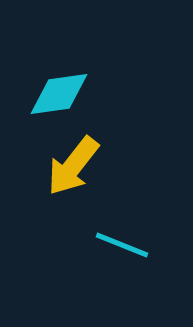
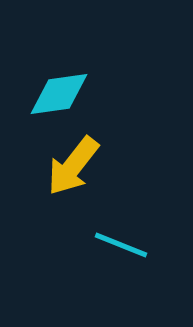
cyan line: moved 1 px left
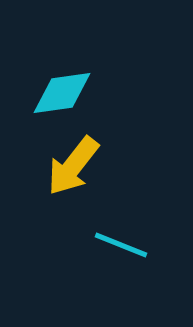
cyan diamond: moved 3 px right, 1 px up
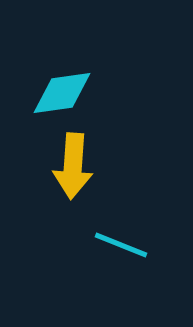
yellow arrow: rotated 34 degrees counterclockwise
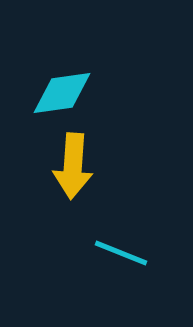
cyan line: moved 8 px down
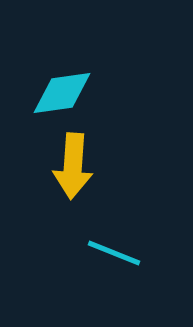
cyan line: moved 7 px left
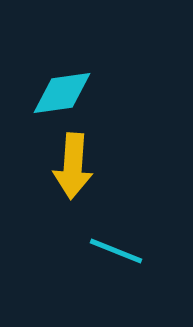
cyan line: moved 2 px right, 2 px up
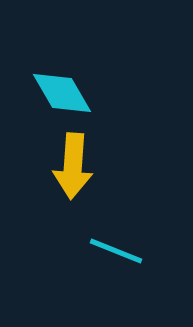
cyan diamond: rotated 68 degrees clockwise
